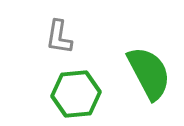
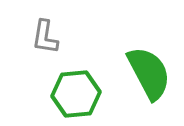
gray L-shape: moved 14 px left
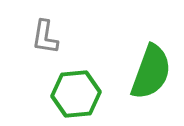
green semicircle: moved 2 px right, 1 px up; rotated 48 degrees clockwise
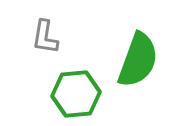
green semicircle: moved 13 px left, 12 px up
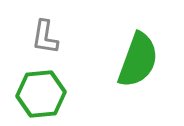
green hexagon: moved 35 px left
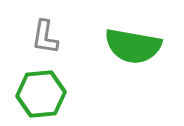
green semicircle: moved 5 px left, 14 px up; rotated 80 degrees clockwise
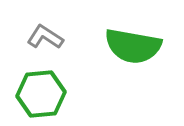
gray L-shape: rotated 114 degrees clockwise
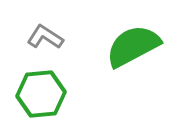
green semicircle: rotated 142 degrees clockwise
